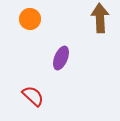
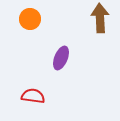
red semicircle: rotated 35 degrees counterclockwise
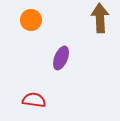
orange circle: moved 1 px right, 1 px down
red semicircle: moved 1 px right, 4 px down
